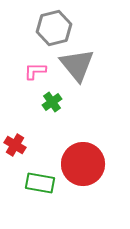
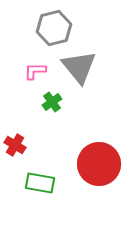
gray triangle: moved 2 px right, 2 px down
red circle: moved 16 px right
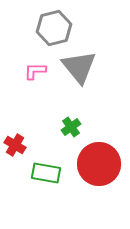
green cross: moved 19 px right, 25 px down
green rectangle: moved 6 px right, 10 px up
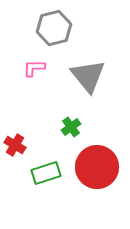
gray triangle: moved 9 px right, 9 px down
pink L-shape: moved 1 px left, 3 px up
red circle: moved 2 px left, 3 px down
green rectangle: rotated 28 degrees counterclockwise
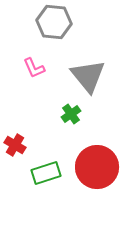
gray hexagon: moved 6 px up; rotated 20 degrees clockwise
pink L-shape: rotated 115 degrees counterclockwise
green cross: moved 13 px up
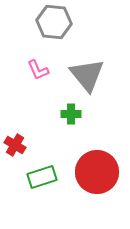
pink L-shape: moved 4 px right, 2 px down
gray triangle: moved 1 px left, 1 px up
green cross: rotated 36 degrees clockwise
red circle: moved 5 px down
green rectangle: moved 4 px left, 4 px down
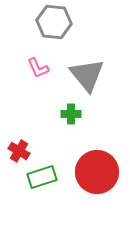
pink L-shape: moved 2 px up
red cross: moved 4 px right, 6 px down
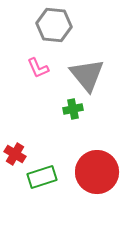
gray hexagon: moved 3 px down
green cross: moved 2 px right, 5 px up; rotated 12 degrees counterclockwise
red cross: moved 4 px left, 3 px down
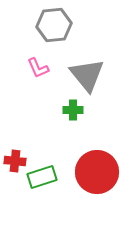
gray hexagon: rotated 12 degrees counterclockwise
green cross: moved 1 px down; rotated 12 degrees clockwise
red cross: moved 7 px down; rotated 25 degrees counterclockwise
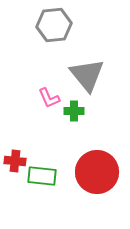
pink L-shape: moved 11 px right, 30 px down
green cross: moved 1 px right, 1 px down
green rectangle: moved 1 px up; rotated 24 degrees clockwise
